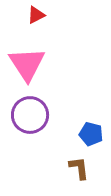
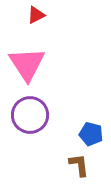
brown L-shape: moved 3 px up
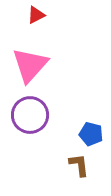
pink triangle: moved 3 px right, 1 px down; rotated 15 degrees clockwise
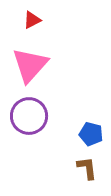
red triangle: moved 4 px left, 5 px down
purple circle: moved 1 px left, 1 px down
brown L-shape: moved 8 px right, 3 px down
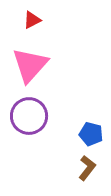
brown L-shape: rotated 45 degrees clockwise
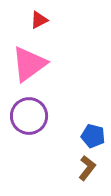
red triangle: moved 7 px right
pink triangle: moved 1 px left, 1 px up; rotated 12 degrees clockwise
blue pentagon: moved 2 px right, 2 px down
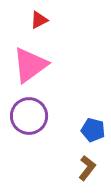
pink triangle: moved 1 px right, 1 px down
blue pentagon: moved 6 px up
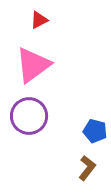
pink triangle: moved 3 px right
blue pentagon: moved 2 px right, 1 px down
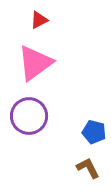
pink triangle: moved 2 px right, 2 px up
blue pentagon: moved 1 px left, 1 px down
brown L-shape: moved 1 px right; rotated 65 degrees counterclockwise
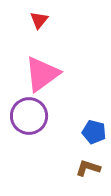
red triangle: rotated 24 degrees counterclockwise
pink triangle: moved 7 px right, 11 px down
brown L-shape: rotated 45 degrees counterclockwise
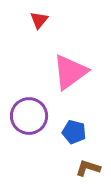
pink triangle: moved 28 px right, 2 px up
blue pentagon: moved 20 px left
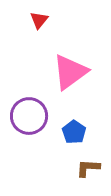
blue pentagon: rotated 20 degrees clockwise
brown L-shape: rotated 15 degrees counterclockwise
